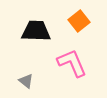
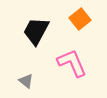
orange square: moved 1 px right, 2 px up
black trapezoid: rotated 64 degrees counterclockwise
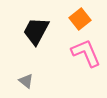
pink L-shape: moved 14 px right, 10 px up
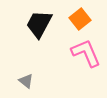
black trapezoid: moved 3 px right, 7 px up
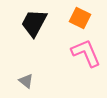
orange square: moved 1 px up; rotated 25 degrees counterclockwise
black trapezoid: moved 5 px left, 1 px up
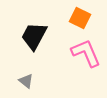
black trapezoid: moved 13 px down
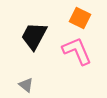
pink L-shape: moved 9 px left, 2 px up
gray triangle: moved 4 px down
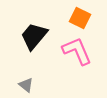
black trapezoid: rotated 12 degrees clockwise
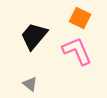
gray triangle: moved 4 px right, 1 px up
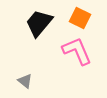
black trapezoid: moved 5 px right, 13 px up
gray triangle: moved 5 px left, 3 px up
